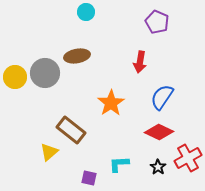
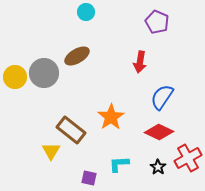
brown ellipse: rotated 20 degrees counterclockwise
gray circle: moved 1 px left
orange star: moved 14 px down
yellow triangle: moved 2 px right, 1 px up; rotated 18 degrees counterclockwise
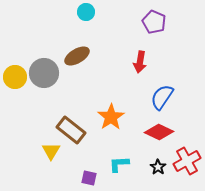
purple pentagon: moved 3 px left
red cross: moved 1 px left, 3 px down
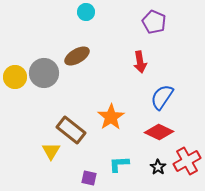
red arrow: rotated 20 degrees counterclockwise
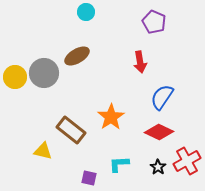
yellow triangle: moved 8 px left; rotated 48 degrees counterclockwise
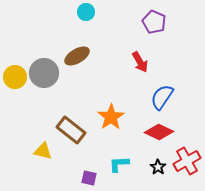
red arrow: rotated 20 degrees counterclockwise
